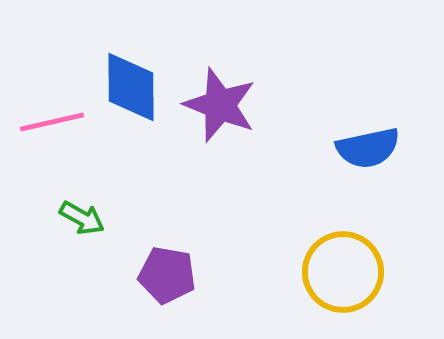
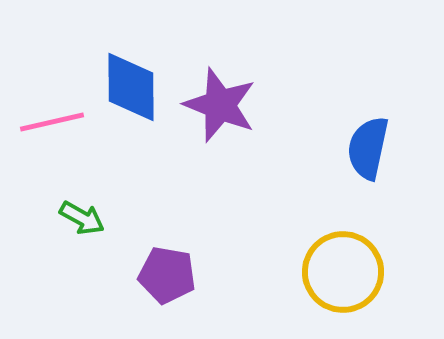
blue semicircle: rotated 114 degrees clockwise
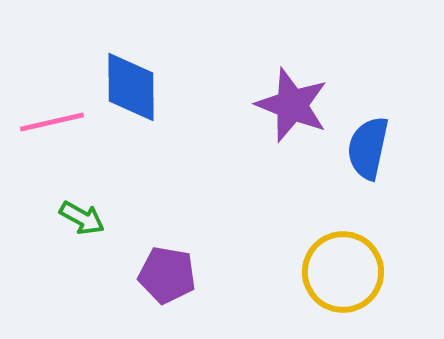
purple star: moved 72 px right
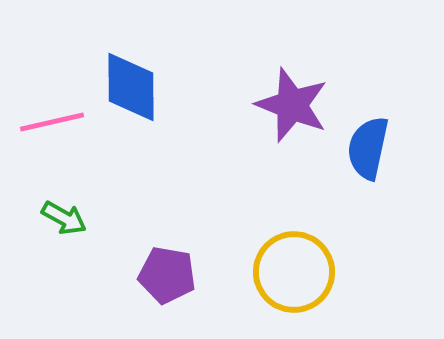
green arrow: moved 18 px left
yellow circle: moved 49 px left
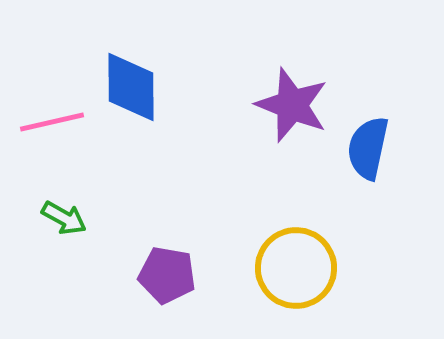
yellow circle: moved 2 px right, 4 px up
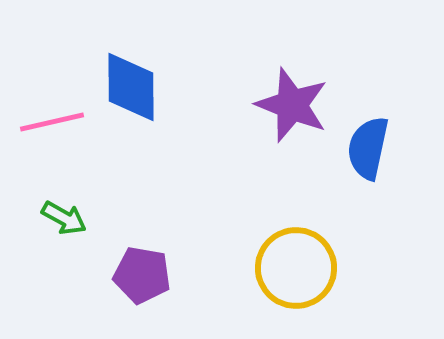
purple pentagon: moved 25 px left
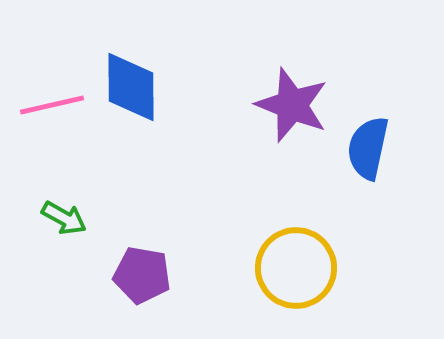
pink line: moved 17 px up
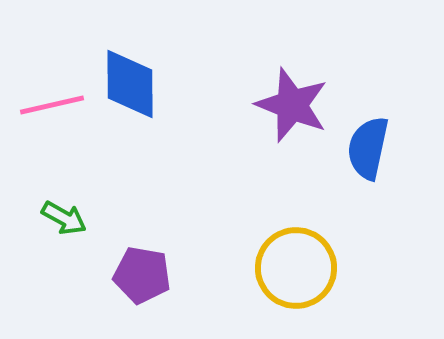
blue diamond: moved 1 px left, 3 px up
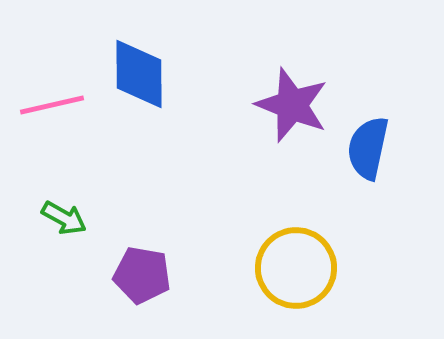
blue diamond: moved 9 px right, 10 px up
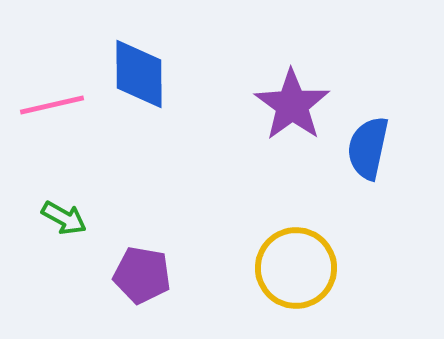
purple star: rotated 14 degrees clockwise
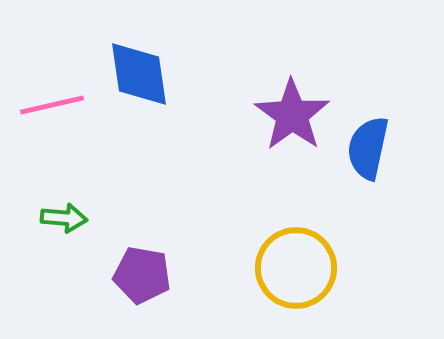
blue diamond: rotated 8 degrees counterclockwise
purple star: moved 10 px down
green arrow: rotated 24 degrees counterclockwise
